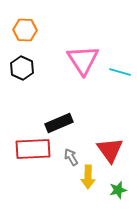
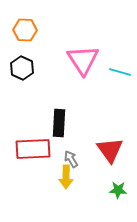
black rectangle: rotated 64 degrees counterclockwise
gray arrow: moved 2 px down
yellow arrow: moved 22 px left
green star: rotated 18 degrees clockwise
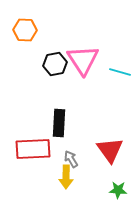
black hexagon: moved 33 px right, 4 px up; rotated 25 degrees clockwise
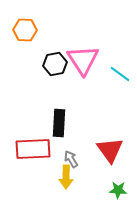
cyan line: moved 2 px down; rotated 20 degrees clockwise
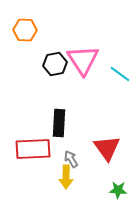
red triangle: moved 3 px left, 2 px up
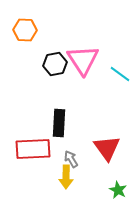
green star: rotated 24 degrees clockwise
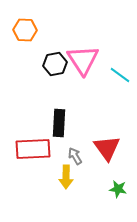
cyan line: moved 1 px down
gray arrow: moved 4 px right, 3 px up
green star: moved 1 px up; rotated 18 degrees counterclockwise
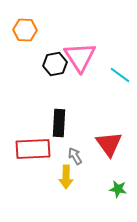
pink triangle: moved 3 px left, 3 px up
red triangle: moved 2 px right, 4 px up
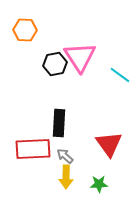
gray arrow: moved 10 px left; rotated 18 degrees counterclockwise
green star: moved 19 px left, 5 px up; rotated 12 degrees counterclockwise
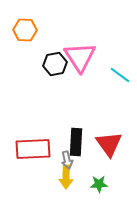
black rectangle: moved 17 px right, 19 px down
gray arrow: moved 2 px right, 4 px down; rotated 144 degrees counterclockwise
